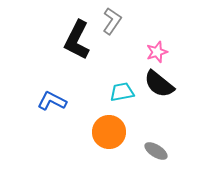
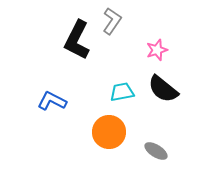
pink star: moved 2 px up
black semicircle: moved 4 px right, 5 px down
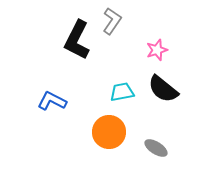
gray ellipse: moved 3 px up
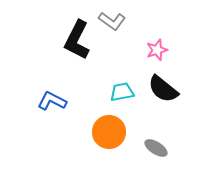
gray L-shape: rotated 92 degrees clockwise
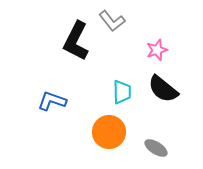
gray L-shape: rotated 16 degrees clockwise
black L-shape: moved 1 px left, 1 px down
cyan trapezoid: rotated 100 degrees clockwise
blue L-shape: rotated 8 degrees counterclockwise
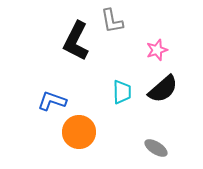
gray L-shape: rotated 28 degrees clockwise
black semicircle: rotated 80 degrees counterclockwise
orange circle: moved 30 px left
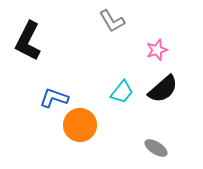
gray L-shape: rotated 20 degrees counterclockwise
black L-shape: moved 48 px left
cyan trapezoid: rotated 40 degrees clockwise
blue L-shape: moved 2 px right, 3 px up
orange circle: moved 1 px right, 7 px up
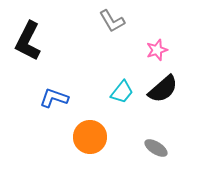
orange circle: moved 10 px right, 12 px down
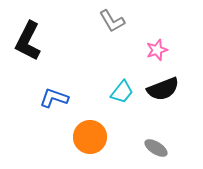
black semicircle: rotated 20 degrees clockwise
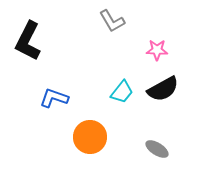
pink star: rotated 20 degrees clockwise
black semicircle: rotated 8 degrees counterclockwise
gray ellipse: moved 1 px right, 1 px down
